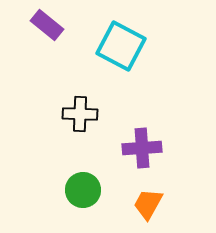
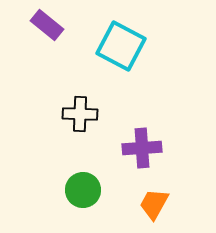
orange trapezoid: moved 6 px right
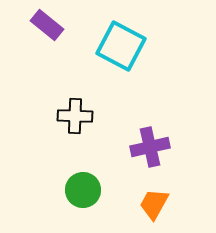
black cross: moved 5 px left, 2 px down
purple cross: moved 8 px right, 1 px up; rotated 9 degrees counterclockwise
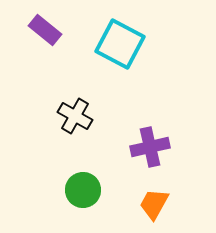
purple rectangle: moved 2 px left, 5 px down
cyan square: moved 1 px left, 2 px up
black cross: rotated 28 degrees clockwise
